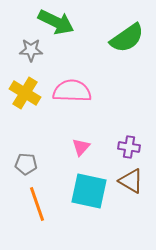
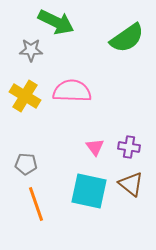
yellow cross: moved 3 px down
pink triangle: moved 14 px right; rotated 18 degrees counterclockwise
brown triangle: moved 3 px down; rotated 8 degrees clockwise
orange line: moved 1 px left
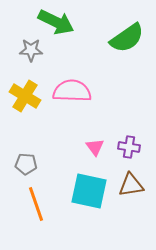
brown triangle: moved 1 px down; rotated 48 degrees counterclockwise
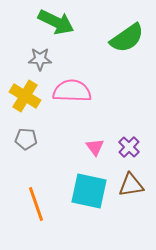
gray star: moved 9 px right, 9 px down
purple cross: rotated 35 degrees clockwise
gray pentagon: moved 25 px up
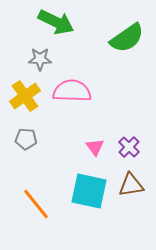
yellow cross: rotated 24 degrees clockwise
orange line: rotated 20 degrees counterclockwise
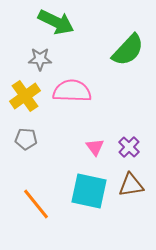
green semicircle: moved 1 px right, 12 px down; rotated 12 degrees counterclockwise
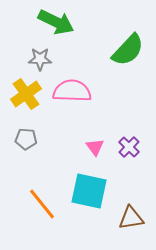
yellow cross: moved 1 px right, 2 px up
brown triangle: moved 33 px down
orange line: moved 6 px right
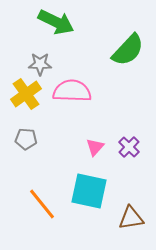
gray star: moved 5 px down
pink triangle: rotated 18 degrees clockwise
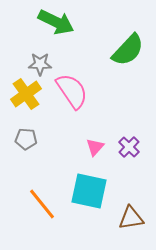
pink semicircle: rotated 54 degrees clockwise
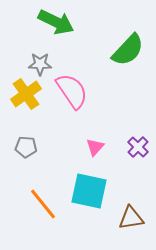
gray pentagon: moved 8 px down
purple cross: moved 9 px right
orange line: moved 1 px right
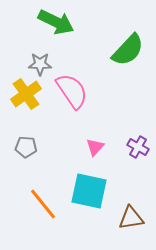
purple cross: rotated 15 degrees counterclockwise
